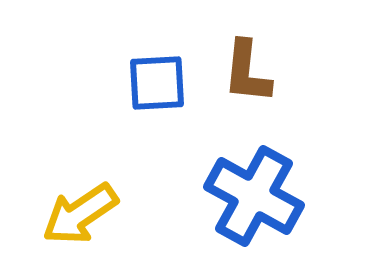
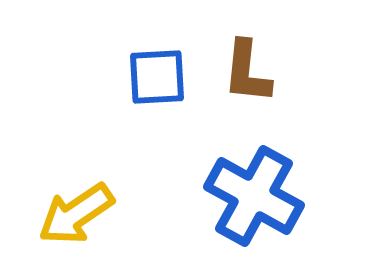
blue square: moved 6 px up
yellow arrow: moved 4 px left
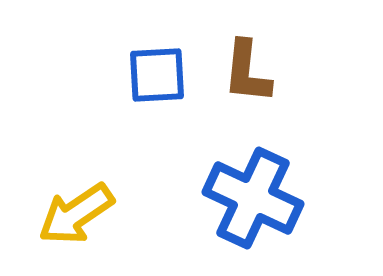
blue square: moved 2 px up
blue cross: moved 1 px left, 2 px down; rotated 4 degrees counterclockwise
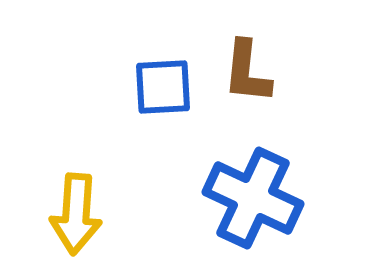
blue square: moved 6 px right, 12 px down
yellow arrow: rotated 52 degrees counterclockwise
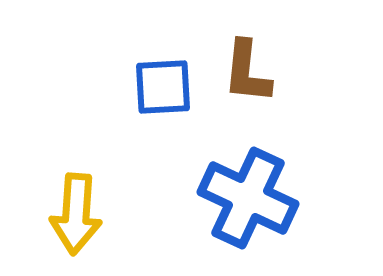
blue cross: moved 5 px left
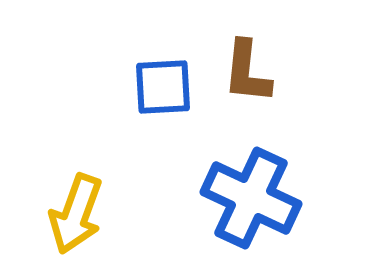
blue cross: moved 3 px right
yellow arrow: rotated 16 degrees clockwise
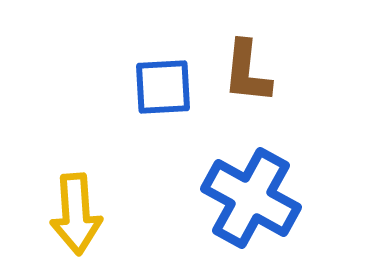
blue cross: rotated 4 degrees clockwise
yellow arrow: rotated 24 degrees counterclockwise
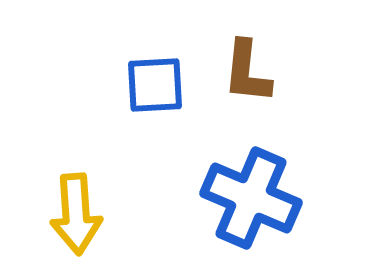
blue square: moved 8 px left, 2 px up
blue cross: rotated 6 degrees counterclockwise
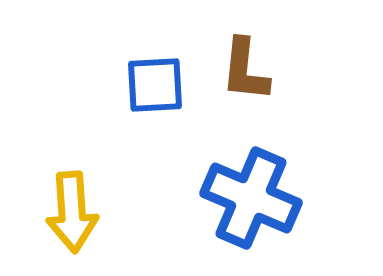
brown L-shape: moved 2 px left, 2 px up
yellow arrow: moved 4 px left, 2 px up
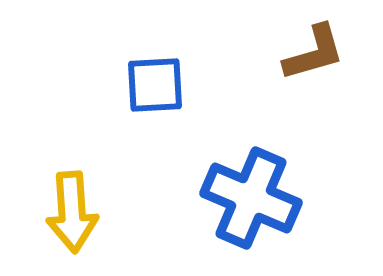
brown L-shape: moved 69 px right, 17 px up; rotated 112 degrees counterclockwise
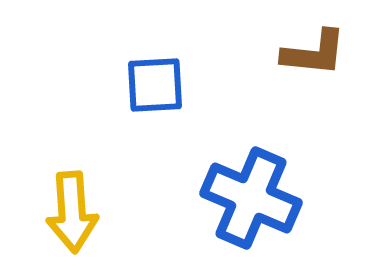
brown L-shape: rotated 22 degrees clockwise
